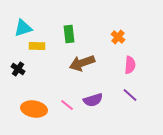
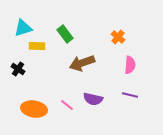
green rectangle: moved 4 px left; rotated 30 degrees counterclockwise
purple line: rotated 28 degrees counterclockwise
purple semicircle: moved 1 px up; rotated 30 degrees clockwise
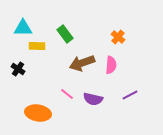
cyan triangle: rotated 18 degrees clockwise
pink semicircle: moved 19 px left
purple line: rotated 42 degrees counterclockwise
pink line: moved 11 px up
orange ellipse: moved 4 px right, 4 px down
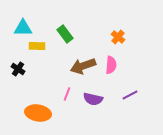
brown arrow: moved 1 px right, 3 px down
pink line: rotated 72 degrees clockwise
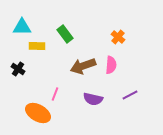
cyan triangle: moved 1 px left, 1 px up
pink line: moved 12 px left
orange ellipse: rotated 20 degrees clockwise
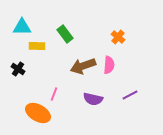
pink semicircle: moved 2 px left
pink line: moved 1 px left
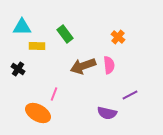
pink semicircle: rotated 12 degrees counterclockwise
purple semicircle: moved 14 px right, 14 px down
